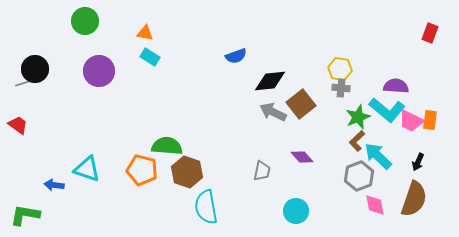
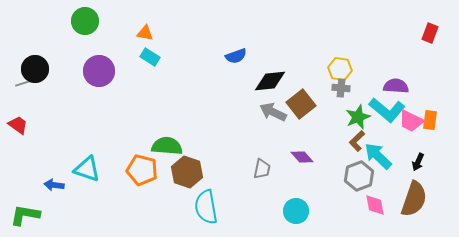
gray trapezoid: moved 2 px up
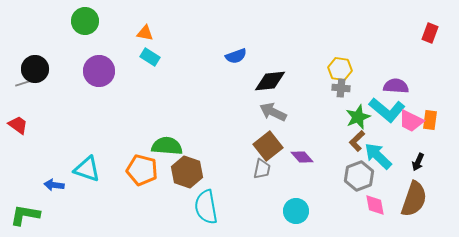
brown square: moved 33 px left, 42 px down
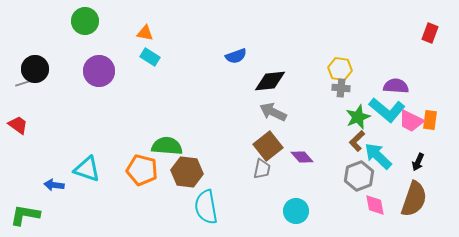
brown hexagon: rotated 12 degrees counterclockwise
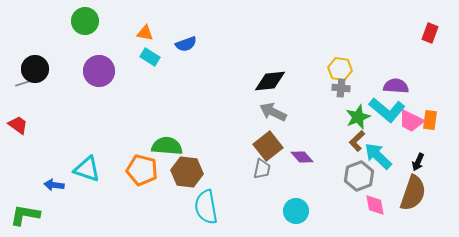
blue semicircle: moved 50 px left, 12 px up
brown semicircle: moved 1 px left, 6 px up
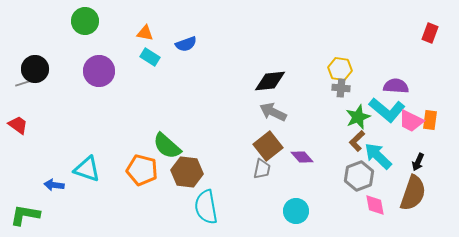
green semicircle: rotated 144 degrees counterclockwise
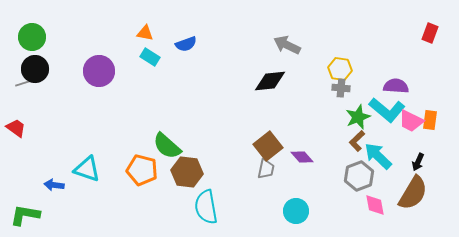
green circle: moved 53 px left, 16 px down
gray arrow: moved 14 px right, 67 px up
red trapezoid: moved 2 px left, 3 px down
gray trapezoid: moved 4 px right
brown semicircle: rotated 12 degrees clockwise
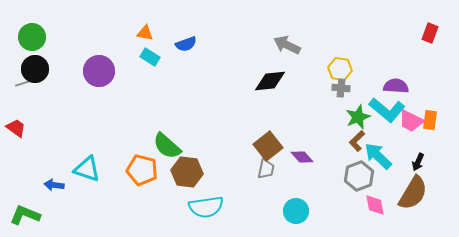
cyan semicircle: rotated 88 degrees counterclockwise
green L-shape: rotated 12 degrees clockwise
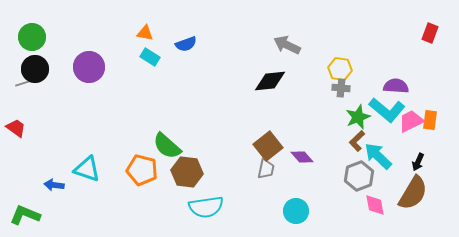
purple circle: moved 10 px left, 4 px up
pink trapezoid: rotated 128 degrees clockwise
